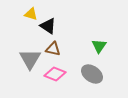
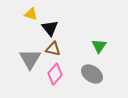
black triangle: moved 2 px right, 2 px down; rotated 18 degrees clockwise
pink diamond: rotated 70 degrees counterclockwise
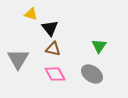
gray triangle: moved 12 px left
pink diamond: rotated 70 degrees counterclockwise
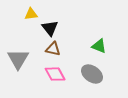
yellow triangle: rotated 24 degrees counterclockwise
green triangle: rotated 42 degrees counterclockwise
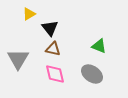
yellow triangle: moved 2 px left; rotated 24 degrees counterclockwise
pink diamond: rotated 15 degrees clockwise
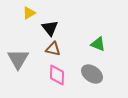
yellow triangle: moved 1 px up
green triangle: moved 1 px left, 2 px up
pink diamond: moved 2 px right, 1 px down; rotated 15 degrees clockwise
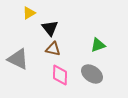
green triangle: moved 1 px down; rotated 42 degrees counterclockwise
gray triangle: rotated 35 degrees counterclockwise
pink diamond: moved 3 px right
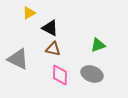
black triangle: rotated 24 degrees counterclockwise
gray ellipse: rotated 15 degrees counterclockwise
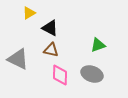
brown triangle: moved 2 px left, 1 px down
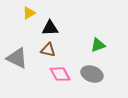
black triangle: rotated 30 degrees counterclockwise
brown triangle: moved 3 px left
gray triangle: moved 1 px left, 1 px up
pink diamond: moved 1 px up; rotated 30 degrees counterclockwise
